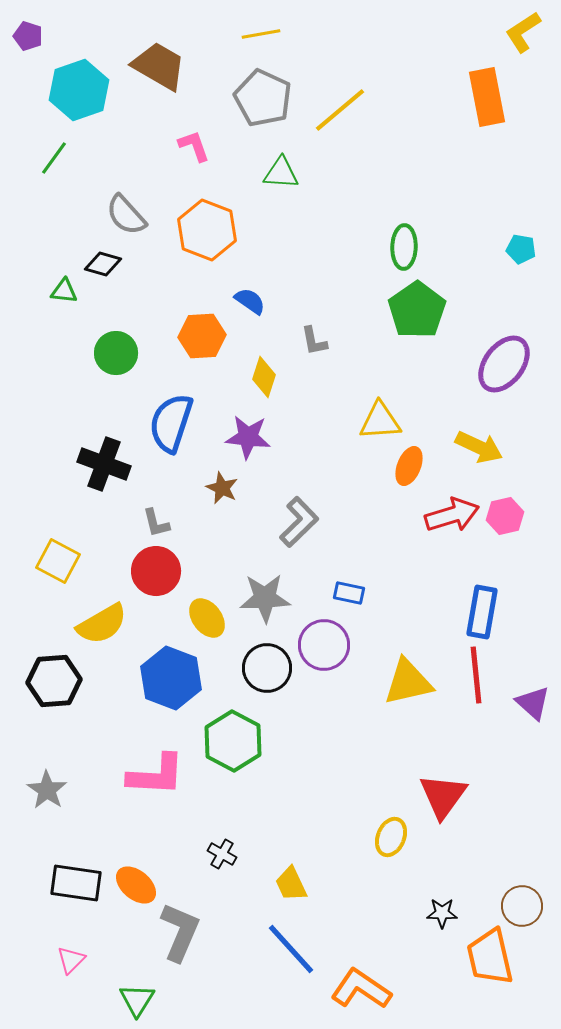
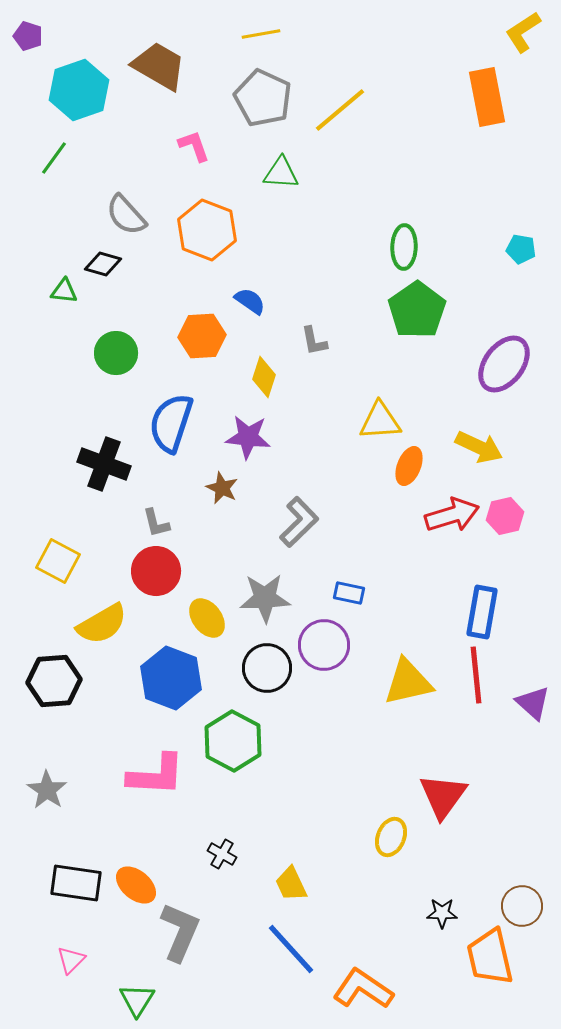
orange L-shape at (361, 989): moved 2 px right
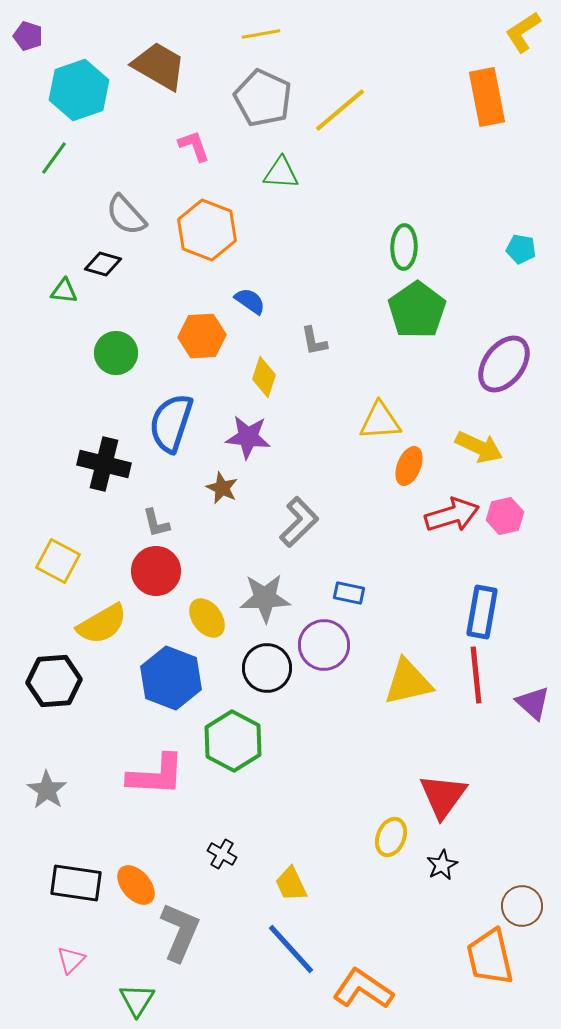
black cross at (104, 464): rotated 6 degrees counterclockwise
orange ellipse at (136, 885): rotated 9 degrees clockwise
black star at (442, 913): moved 48 px up; rotated 28 degrees counterclockwise
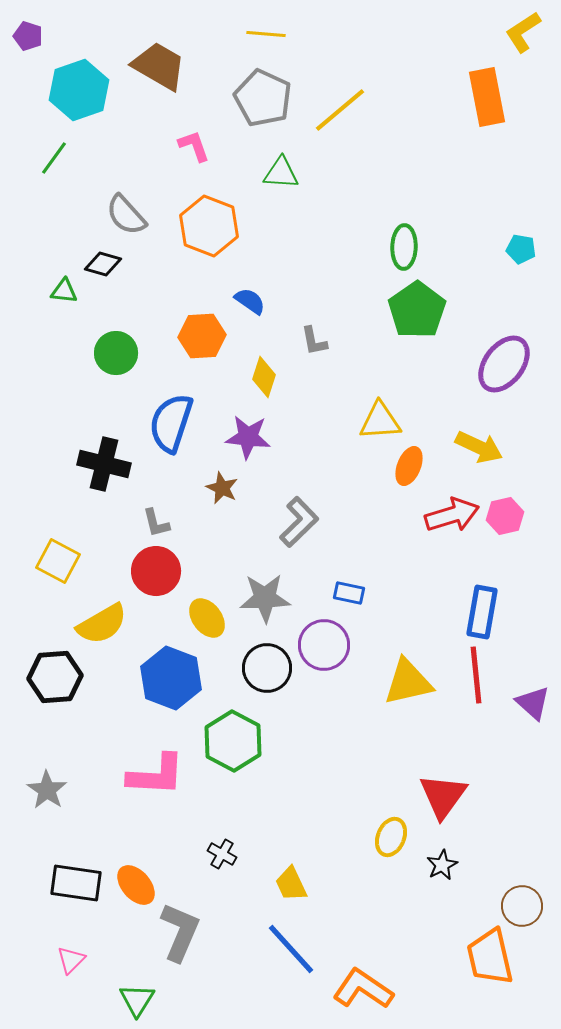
yellow line at (261, 34): moved 5 px right; rotated 15 degrees clockwise
orange hexagon at (207, 230): moved 2 px right, 4 px up
black hexagon at (54, 681): moved 1 px right, 4 px up
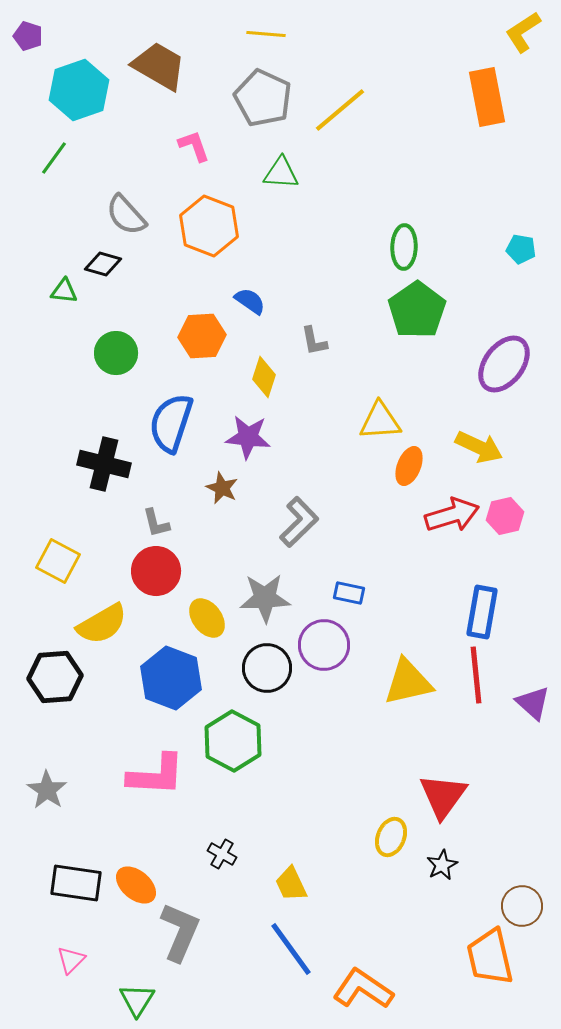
orange ellipse at (136, 885): rotated 9 degrees counterclockwise
blue line at (291, 949): rotated 6 degrees clockwise
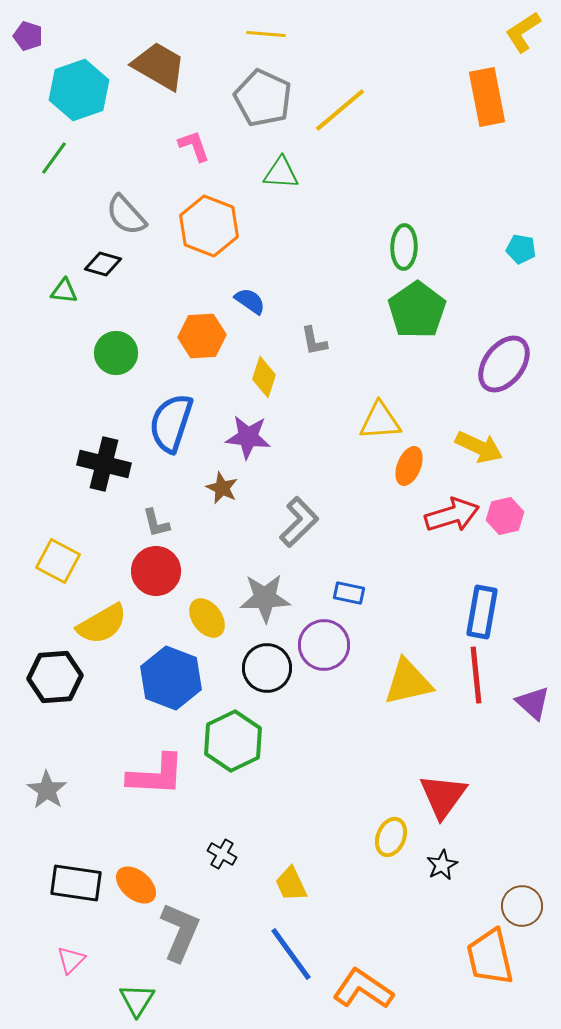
green hexagon at (233, 741): rotated 6 degrees clockwise
blue line at (291, 949): moved 5 px down
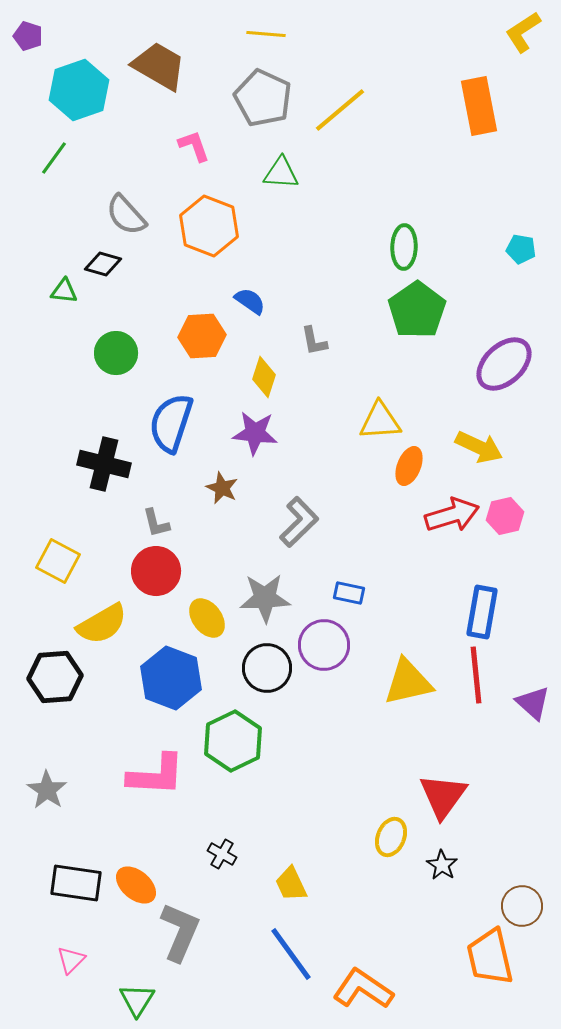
orange rectangle at (487, 97): moved 8 px left, 9 px down
purple ellipse at (504, 364): rotated 10 degrees clockwise
purple star at (248, 437): moved 7 px right, 4 px up
black star at (442, 865): rotated 12 degrees counterclockwise
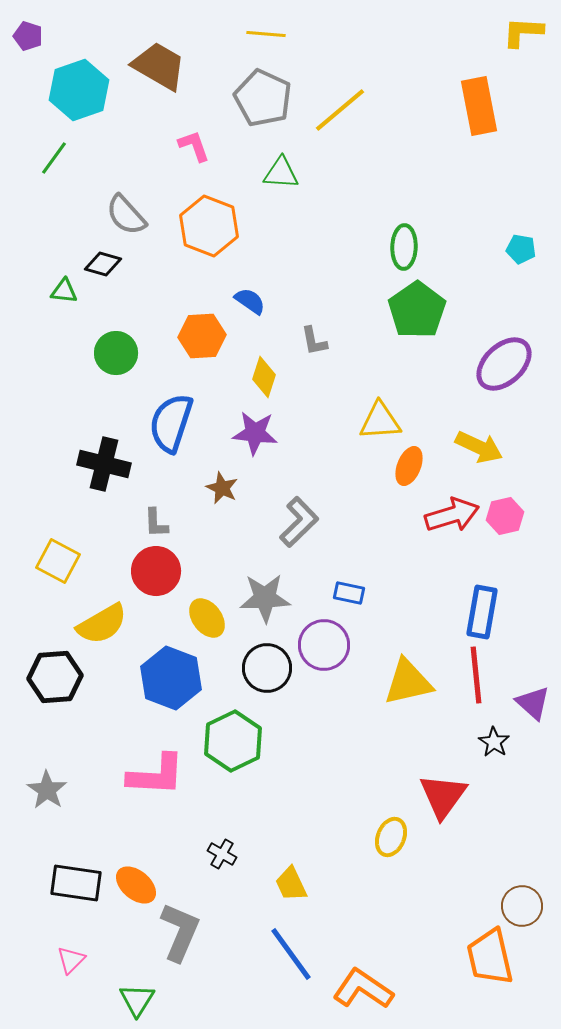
yellow L-shape at (523, 32): rotated 36 degrees clockwise
gray L-shape at (156, 523): rotated 12 degrees clockwise
black star at (442, 865): moved 52 px right, 123 px up
